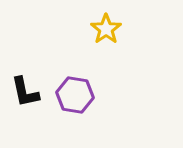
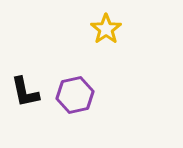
purple hexagon: rotated 21 degrees counterclockwise
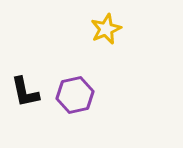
yellow star: rotated 12 degrees clockwise
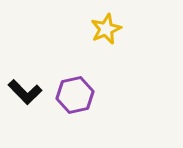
black L-shape: rotated 32 degrees counterclockwise
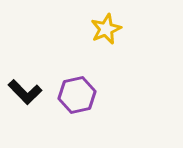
purple hexagon: moved 2 px right
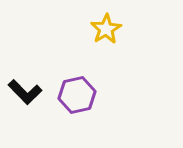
yellow star: rotated 8 degrees counterclockwise
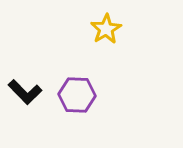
purple hexagon: rotated 15 degrees clockwise
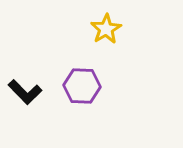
purple hexagon: moved 5 px right, 9 px up
